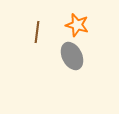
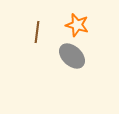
gray ellipse: rotated 20 degrees counterclockwise
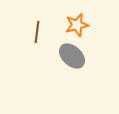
orange star: rotated 30 degrees counterclockwise
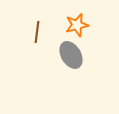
gray ellipse: moved 1 px left, 1 px up; rotated 16 degrees clockwise
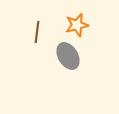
gray ellipse: moved 3 px left, 1 px down
